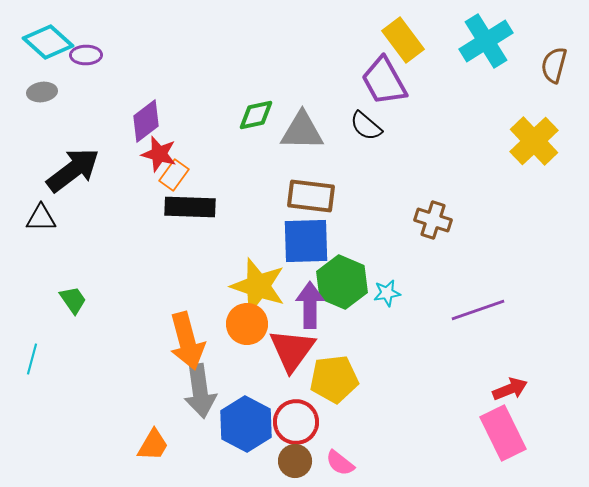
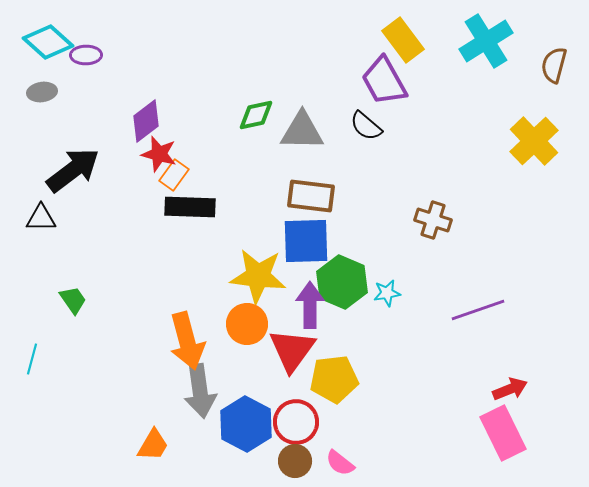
yellow star: moved 10 px up; rotated 12 degrees counterclockwise
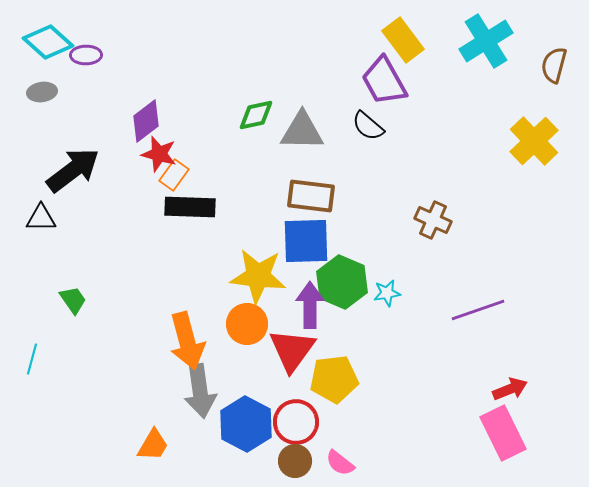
black semicircle: moved 2 px right
brown cross: rotated 6 degrees clockwise
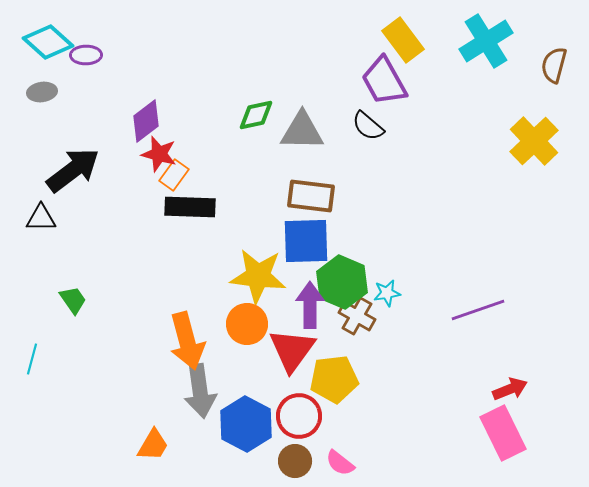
brown cross: moved 76 px left, 96 px down; rotated 6 degrees clockwise
red circle: moved 3 px right, 6 px up
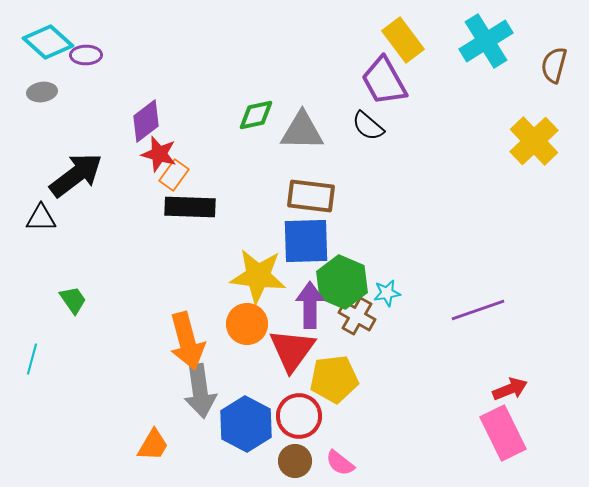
black arrow: moved 3 px right, 5 px down
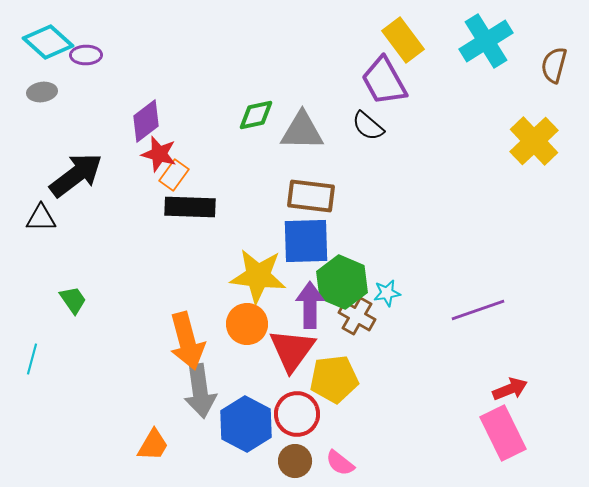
red circle: moved 2 px left, 2 px up
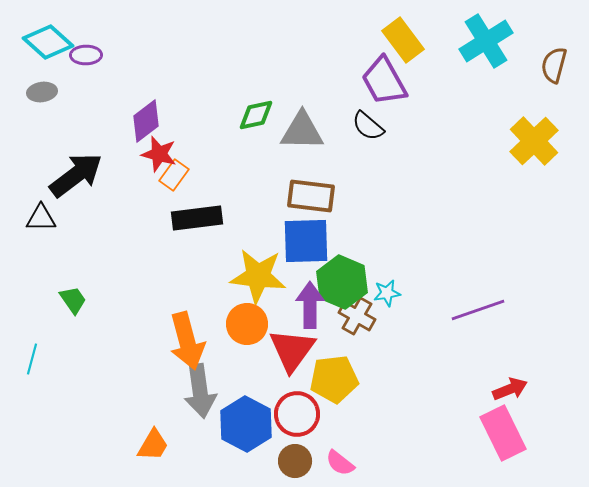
black rectangle: moved 7 px right, 11 px down; rotated 9 degrees counterclockwise
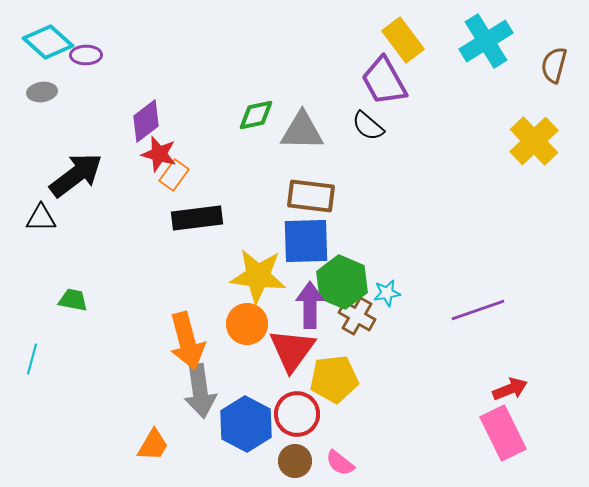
green trapezoid: rotated 44 degrees counterclockwise
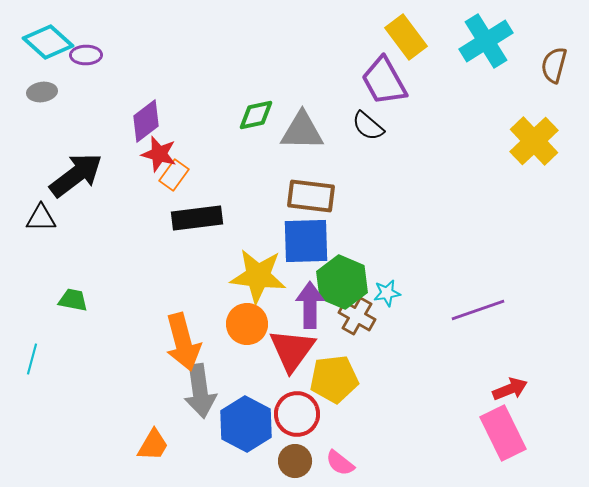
yellow rectangle: moved 3 px right, 3 px up
orange arrow: moved 4 px left, 1 px down
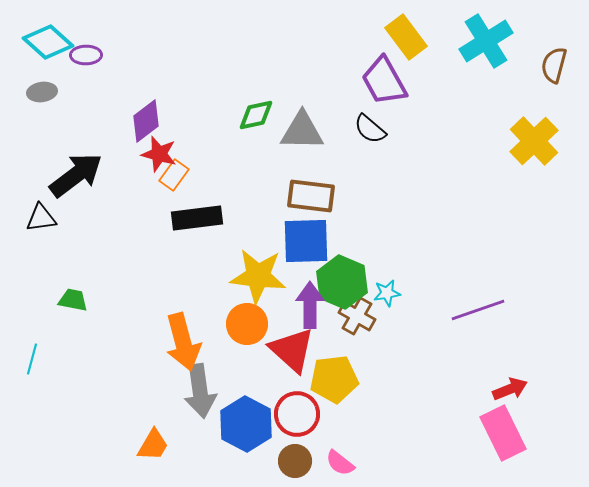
black semicircle: moved 2 px right, 3 px down
black triangle: rotated 8 degrees counterclockwise
red triangle: rotated 24 degrees counterclockwise
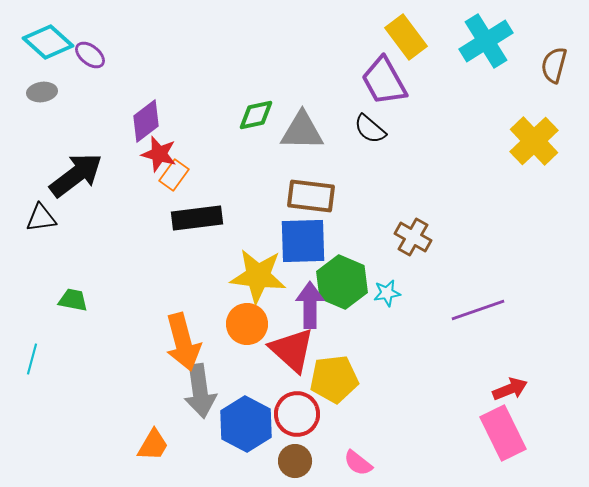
purple ellipse: moved 4 px right; rotated 40 degrees clockwise
blue square: moved 3 px left
brown cross: moved 56 px right, 79 px up
pink semicircle: moved 18 px right
